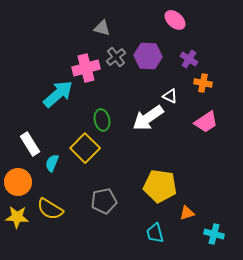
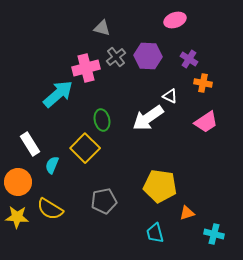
pink ellipse: rotated 60 degrees counterclockwise
cyan semicircle: moved 2 px down
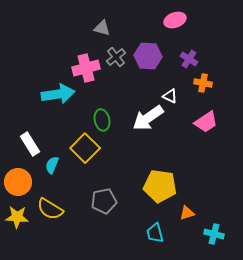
cyan arrow: rotated 32 degrees clockwise
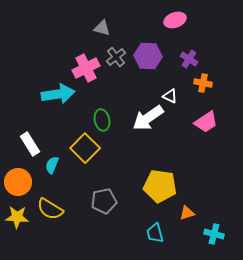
pink cross: rotated 12 degrees counterclockwise
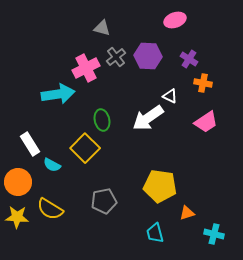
cyan semicircle: rotated 84 degrees counterclockwise
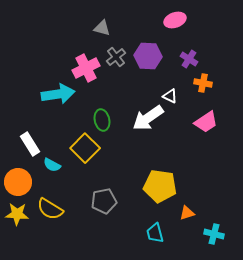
yellow star: moved 3 px up
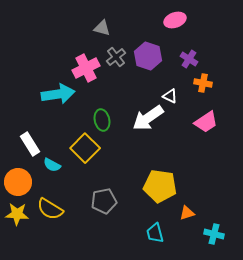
purple hexagon: rotated 16 degrees clockwise
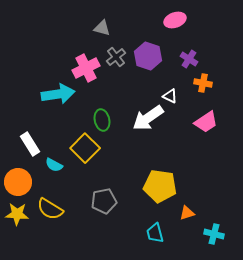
cyan semicircle: moved 2 px right
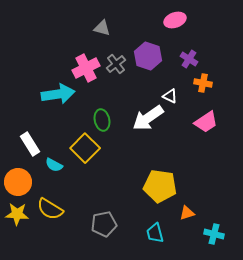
gray cross: moved 7 px down
gray pentagon: moved 23 px down
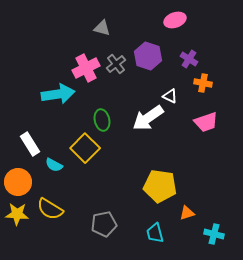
pink trapezoid: rotated 15 degrees clockwise
